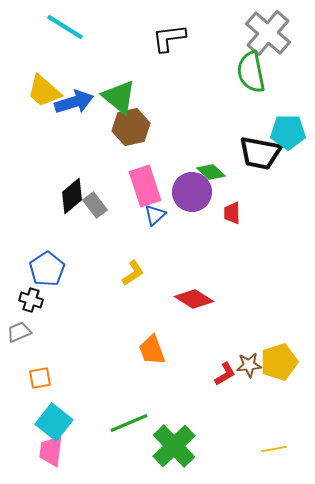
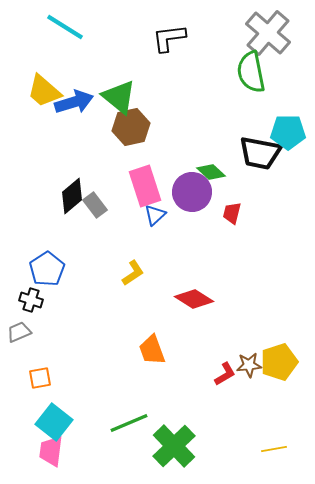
red trapezoid: rotated 15 degrees clockwise
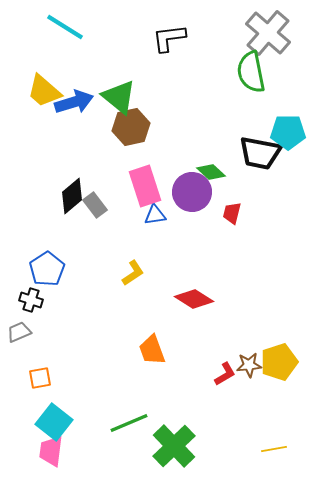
blue triangle: rotated 35 degrees clockwise
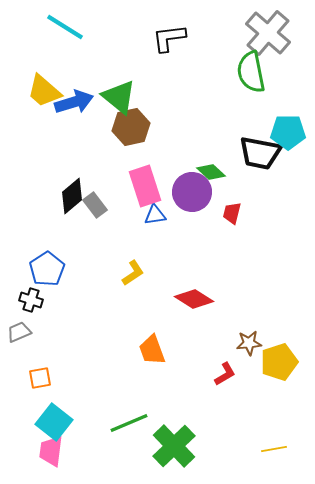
brown star: moved 22 px up
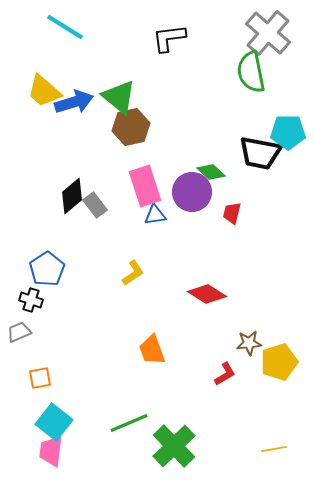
red diamond: moved 13 px right, 5 px up
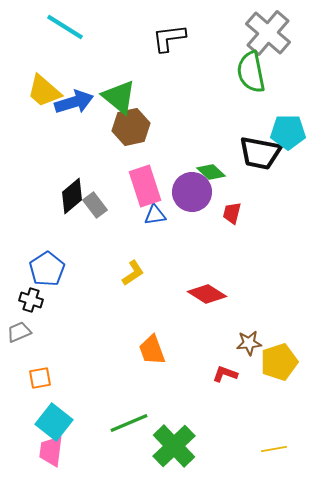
red L-shape: rotated 130 degrees counterclockwise
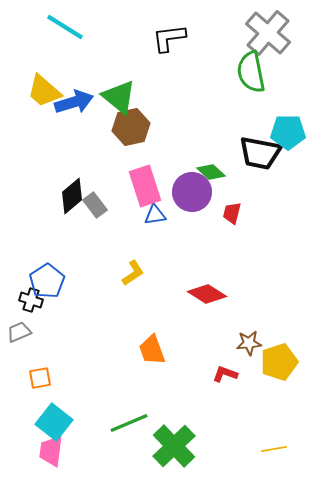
blue pentagon: moved 12 px down
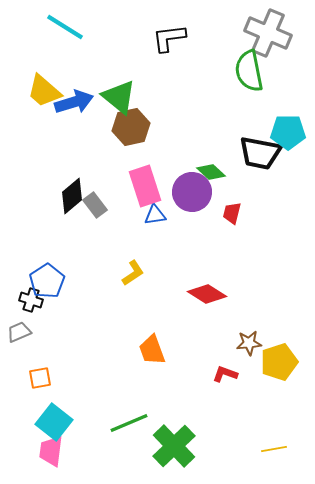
gray cross: rotated 18 degrees counterclockwise
green semicircle: moved 2 px left, 1 px up
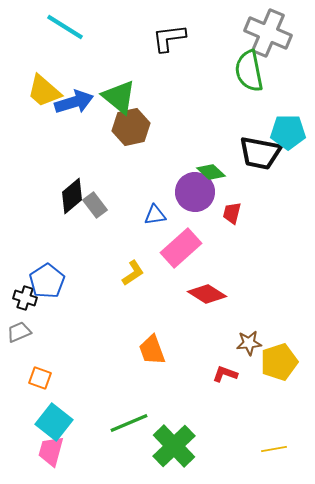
pink rectangle: moved 36 px right, 62 px down; rotated 66 degrees clockwise
purple circle: moved 3 px right
black cross: moved 6 px left, 2 px up
orange square: rotated 30 degrees clockwise
pink trapezoid: rotated 8 degrees clockwise
